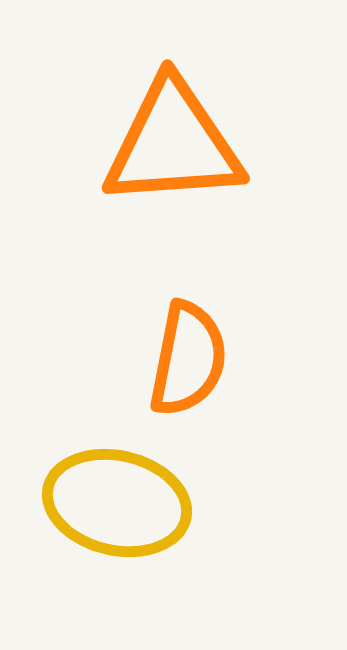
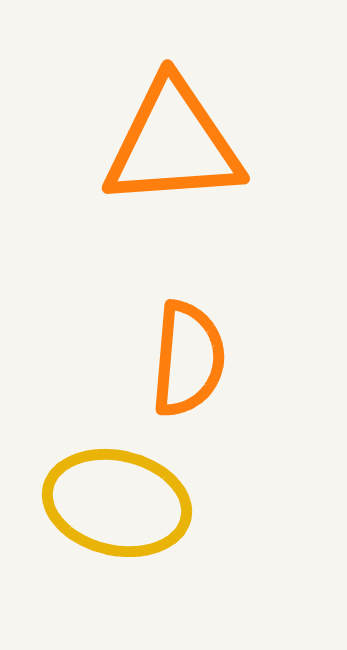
orange semicircle: rotated 6 degrees counterclockwise
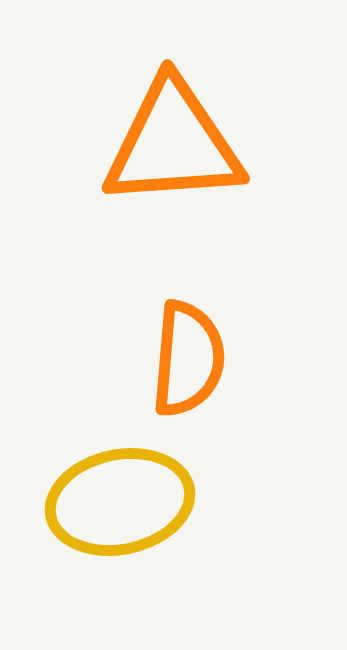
yellow ellipse: moved 3 px right, 1 px up; rotated 25 degrees counterclockwise
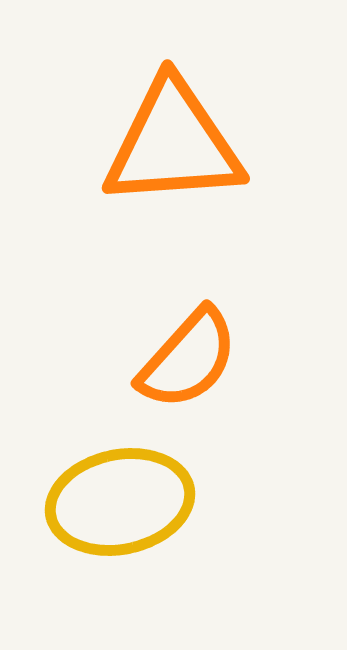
orange semicircle: rotated 37 degrees clockwise
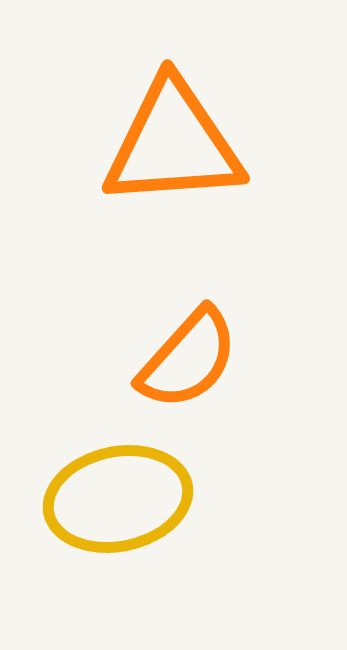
yellow ellipse: moved 2 px left, 3 px up
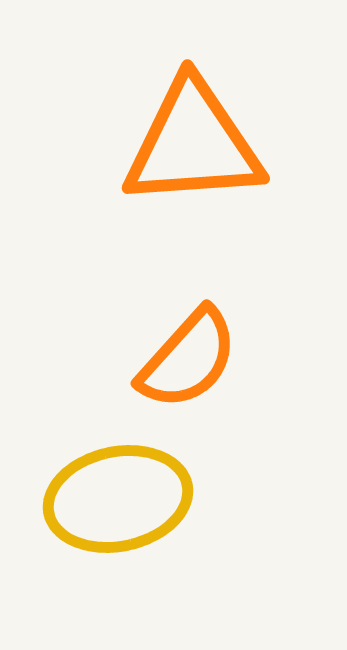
orange triangle: moved 20 px right
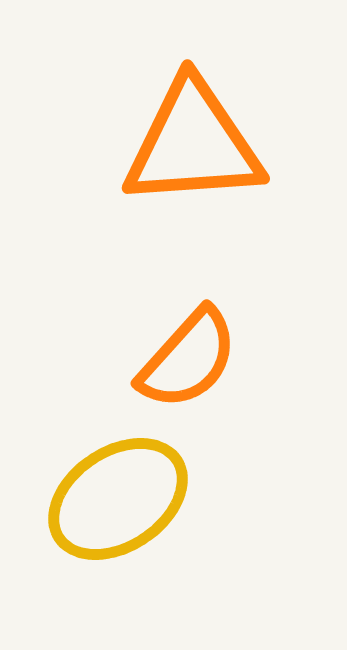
yellow ellipse: rotated 22 degrees counterclockwise
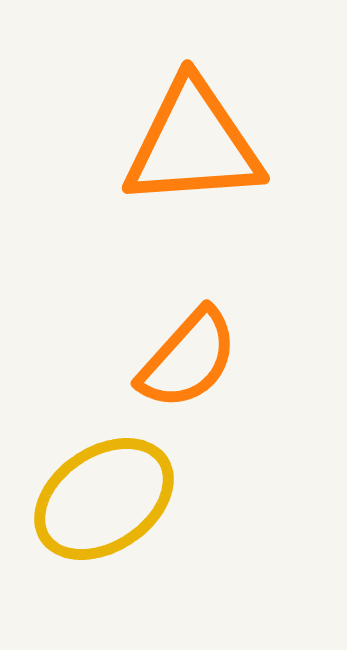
yellow ellipse: moved 14 px left
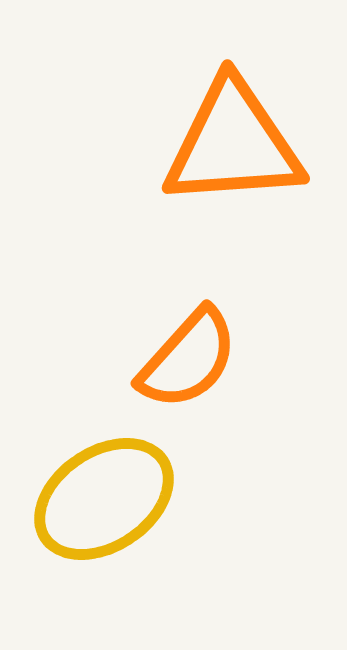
orange triangle: moved 40 px right
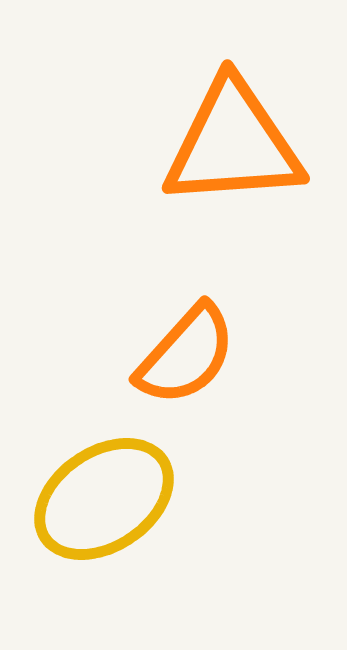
orange semicircle: moved 2 px left, 4 px up
